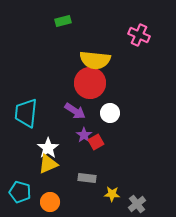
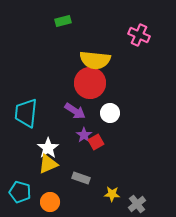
gray rectangle: moved 6 px left; rotated 12 degrees clockwise
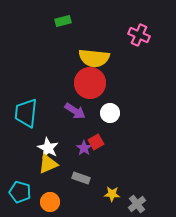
yellow semicircle: moved 1 px left, 2 px up
purple star: moved 13 px down
white star: rotated 10 degrees counterclockwise
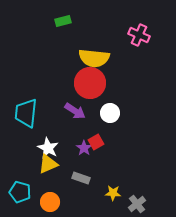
yellow star: moved 1 px right, 1 px up
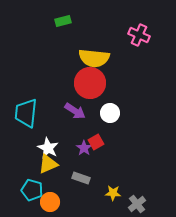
cyan pentagon: moved 12 px right, 2 px up
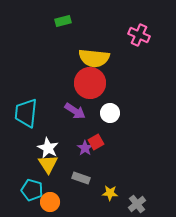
purple star: moved 1 px right
yellow triangle: rotated 40 degrees counterclockwise
yellow star: moved 3 px left
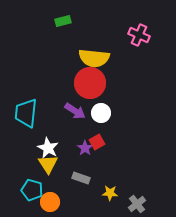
white circle: moved 9 px left
red square: moved 1 px right
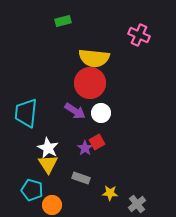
orange circle: moved 2 px right, 3 px down
